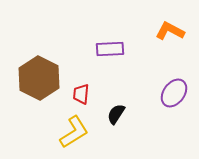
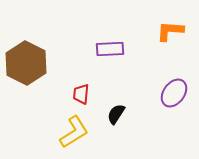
orange L-shape: rotated 24 degrees counterclockwise
brown hexagon: moved 13 px left, 15 px up
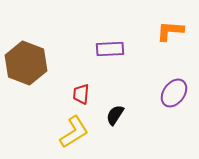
brown hexagon: rotated 6 degrees counterclockwise
black semicircle: moved 1 px left, 1 px down
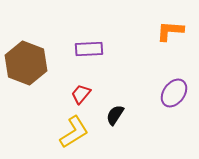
purple rectangle: moved 21 px left
red trapezoid: rotated 35 degrees clockwise
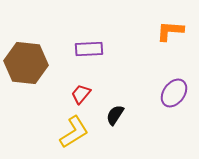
brown hexagon: rotated 15 degrees counterclockwise
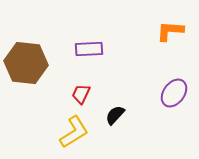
red trapezoid: rotated 15 degrees counterclockwise
black semicircle: rotated 10 degrees clockwise
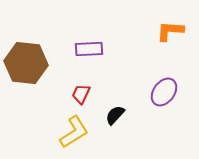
purple ellipse: moved 10 px left, 1 px up
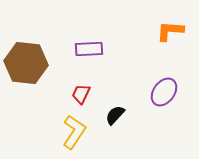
yellow L-shape: rotated 24 degrees counterclockwise
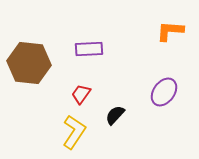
brown hexagon: moved 3 px right
red trapezoid: rotated 10 degrees clockwise
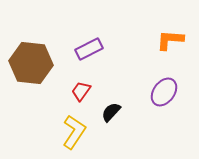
orange L-shape: moved 9 px down
purple rectangle: rotated 24 degrees counterclockwise
brown hexagon: moved 2 px right
red trapezoid: moved 3 px up
black semicircle: moved 4 px left, 3 px up
